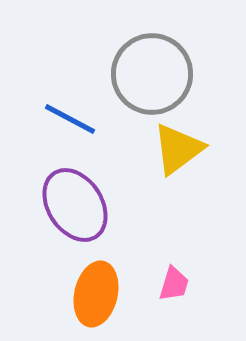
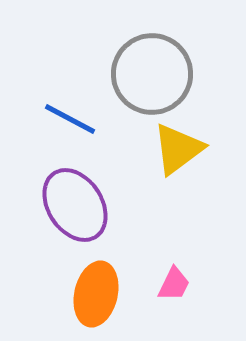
pink trapezoid: rotated 9 degrees clockwise
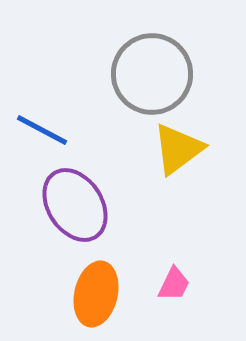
blue line: moved 28 px left, 11 px down
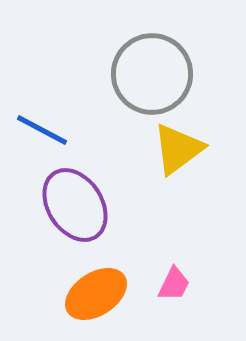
orange ellipse: rotated 44 degrees clockwise
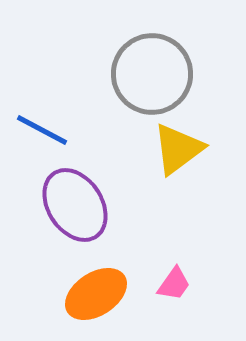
pink trapezoid: rotated 9 degrees clockwise
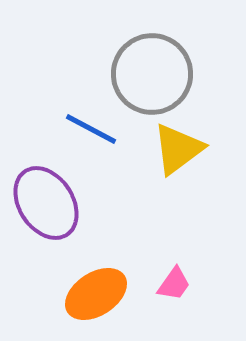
blue line: moved 49 px right, 1 px up
purple ellipse: moved 29 px left, 2 px up
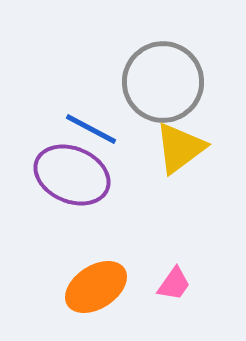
gray circle: moved 11 px right, 8 px down
yellow triangle: moved 2 px right, 1 px up
purple ellipse: moved 26 px right, 28 px up; rotated 34 degrees counterclockwise
orange ellipse: moved 7 px up
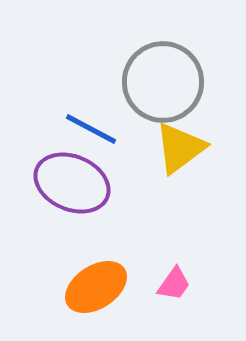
purple ellipse: moved 8 px down
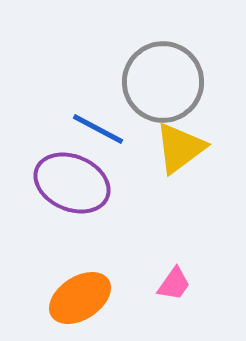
blue line: moved 7 px right
orange ellipse: moved 16 px left, 11 px down
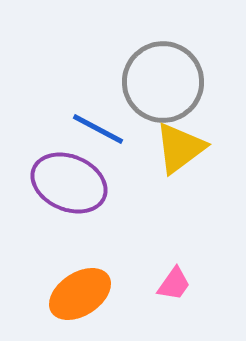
purple ellipse: moved 3 px left
orange ellipse: moved 4 px up
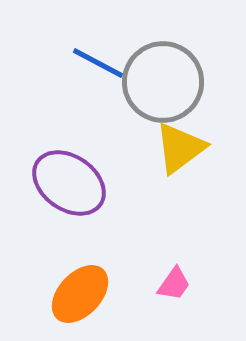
blue line: moved 66 px up
purple ellipse: rotated 12 degrees clockwise
orange ellipse: rotated 14 degrees counterclockwise
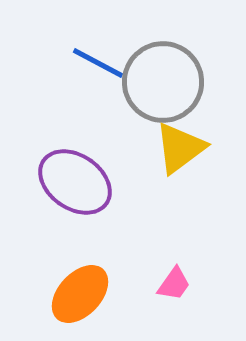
purple ellipse: moved 6 px right, 1 px up
